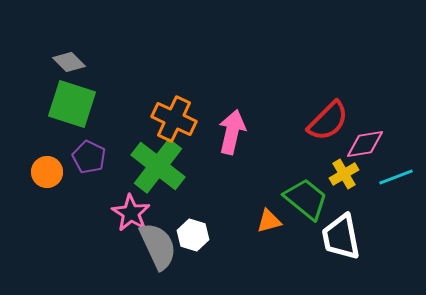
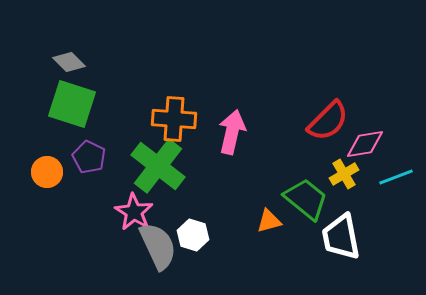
orange cross: rotated 21 degrees counterclockwise
pink star: moved 3 px right, 1 px up
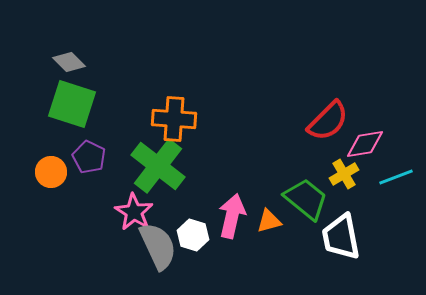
pink arrow: moved 84 px down
orange circle: moved 4 px right
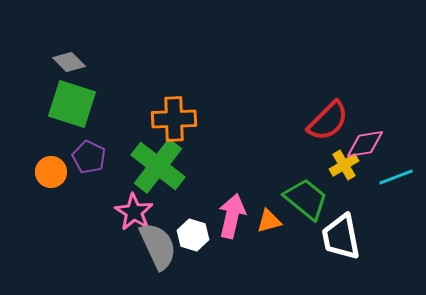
orange cross: rotated 6 degrees counterclockwise
yellow cross: moved 9 px up
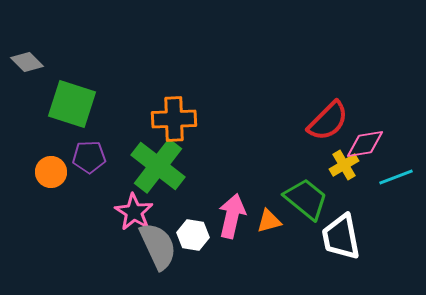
gray diamond: moved 42 px left
purple pentagon: rotated 28 degrees counterclockwise
white hexagon: rotated 8 degrees counterclockwise
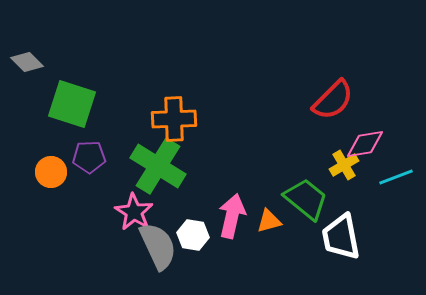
red semicircle: moved 5 px right, 21 px up
green cross: rotated 6 degrees counterclockwise
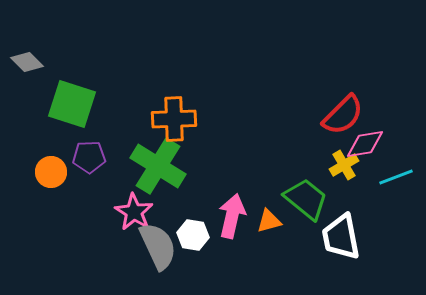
red semicircle: moved 10 px right, 15 px down
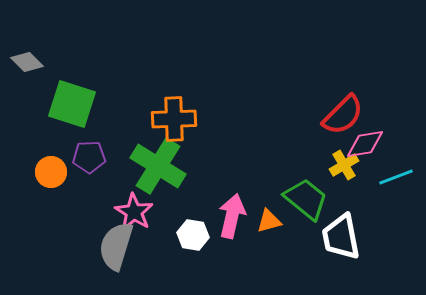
gray semicircle: moved 42 px left; rotated 138 degrees counterclockwise
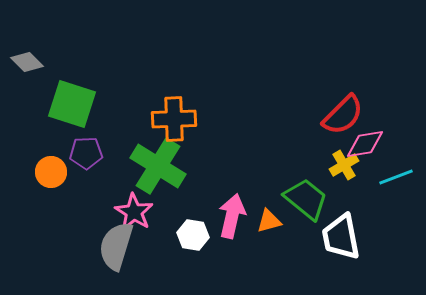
purple pentagon: moved 3 px left, 4 px up
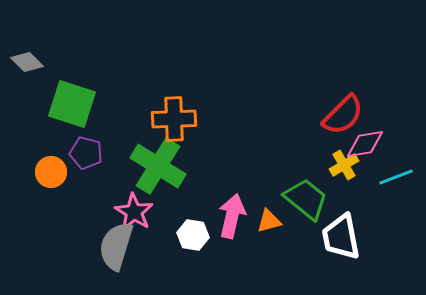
purple pentagon: rotated 16 degrees clockwise
